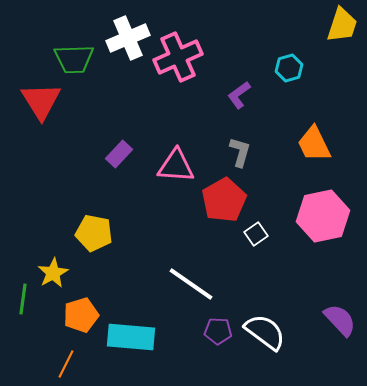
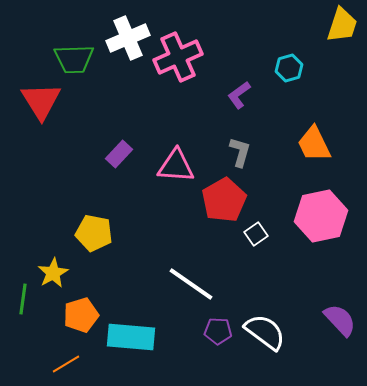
pink hexagon: moved 2 px left
orange line: rotated 32 degrees clockwise
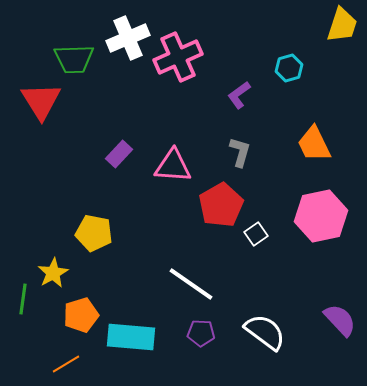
pink triangle: moved 3 px left
red pentagon: moved 3 px left, 5 px down
purple pentagon: moved 17 px left, 2 px down
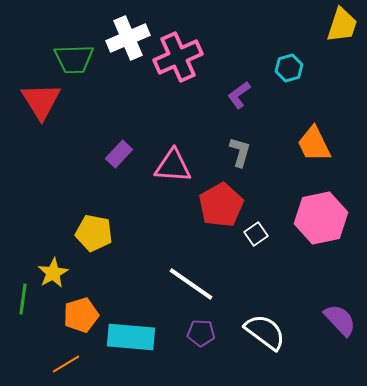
pink hexagon: moved 2 px down
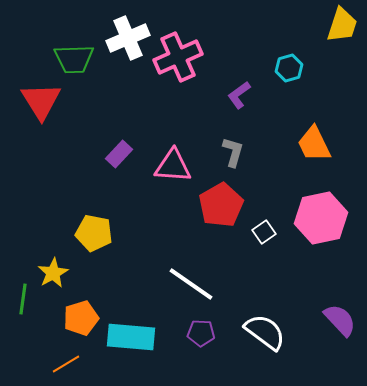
gray L-shape: moved 7 px left
white square: moved 8 px right, 2 px up
orange pentagon: moved 3 px down
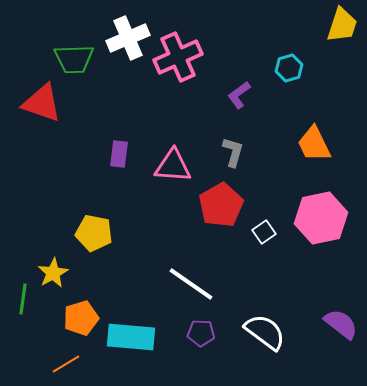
red triangle: moved 1 px right, 2 px down; rotated 39 degrees counterclockwise
purple rectangle: rotated 36 degrees counterclockwise
purple semicircle: moved 1 px right, 4 px down; rotated 9 degrees counterclockwise
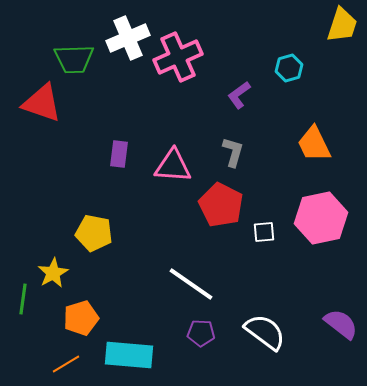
red pentagon: rotated 15 degrees counterclockwise
white square: rotated 30 degrees clockwise
cyan rectangle: moved 2 px left, 18 px down
